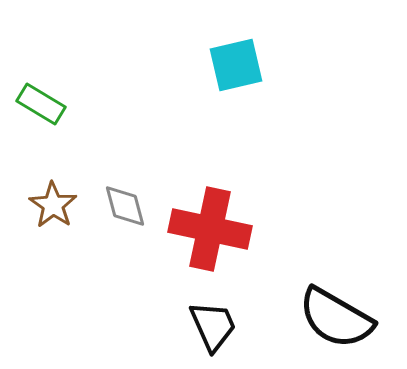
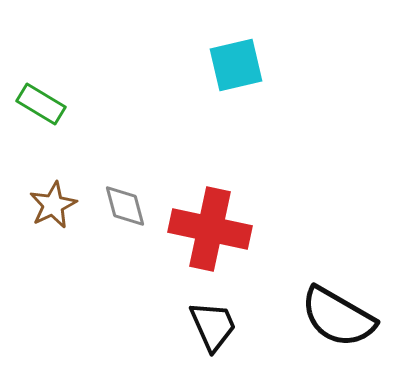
brown star: rotated 12 degrees clockwise
black semicircle: moved 2 px right, 1 px up
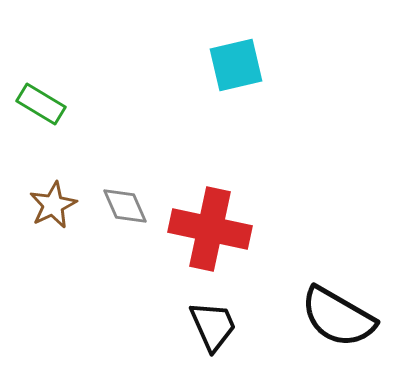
gray diamond: rotated 9 degrees counterclockwise
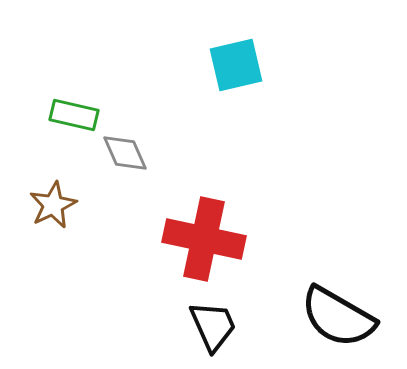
green rectangle: moved 33 px right, 11 px down; rotated 18 degrees counterclockwise
gray diamond: moved 53 px up
red cross: moved 6 px left, 10 px down
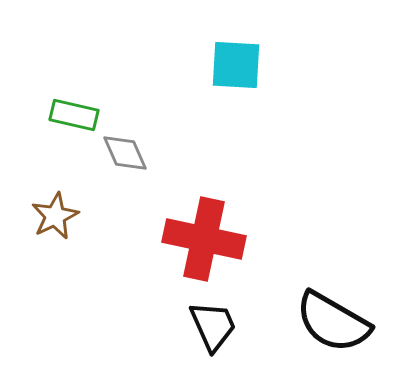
cyan square: rotated 16 degrees clockwise
brown star: moved 2 px right, 11 px down
black semicircle: moved 5 px left, 5 px down
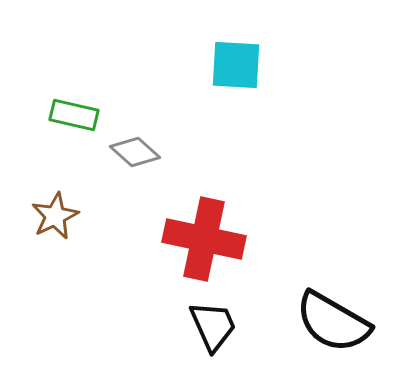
gray diamond: moved 10 px right, 1 px up; rotated 24 degrees counterclockwise
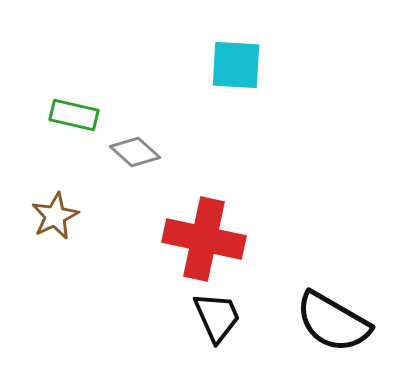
black trapezoid: moved 4 px right, 9 px up
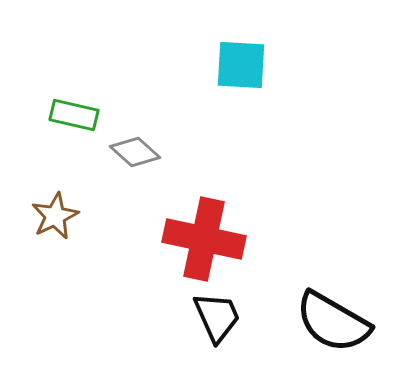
cyan square: moved 5 px right
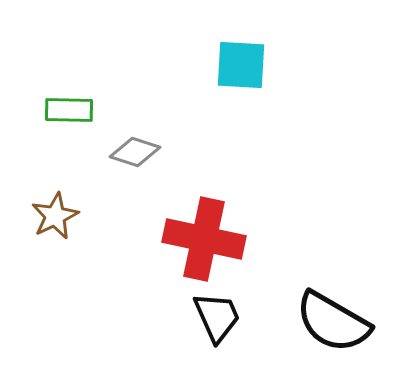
green rectangle: moved 5 px left, 5 px up; rotated 12 degrees counterclockwise
gray diamond: rotated 24 degrees counterclockwise
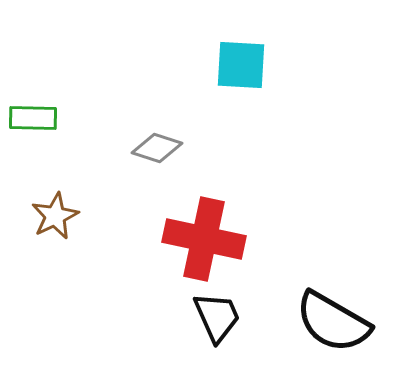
green rectangle: moved 36 px left, 8 px down
gray diamond: moved 22 px right, 4 px up
